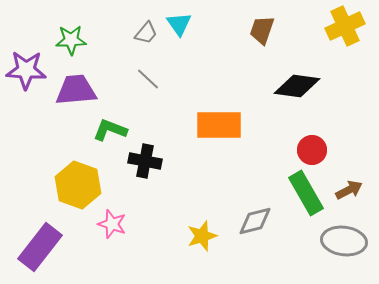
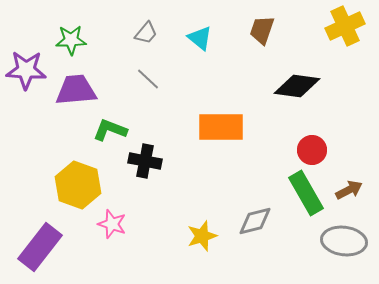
cyan triangle: moved 21 px right, 14 px down; rotated 16 degrees counterclockwise
orange rectangle: moved 2 px right, 2 px down
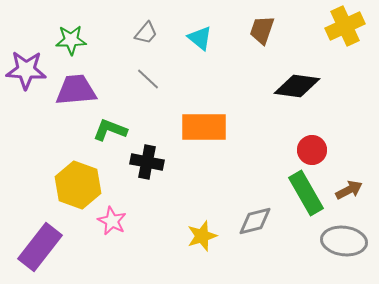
orange rectangle: moved 17 px left
black cross: moved 2 px right, 1 px down
pink star: moved 3 px up; rotated 8 degrees clockwise
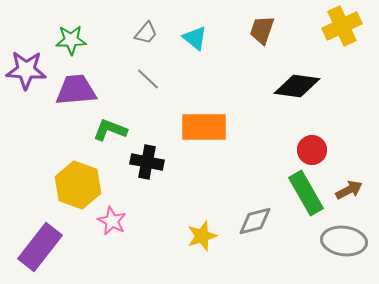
yellow cross: moved 3 px left
cyan triangle: moved 5 px left
